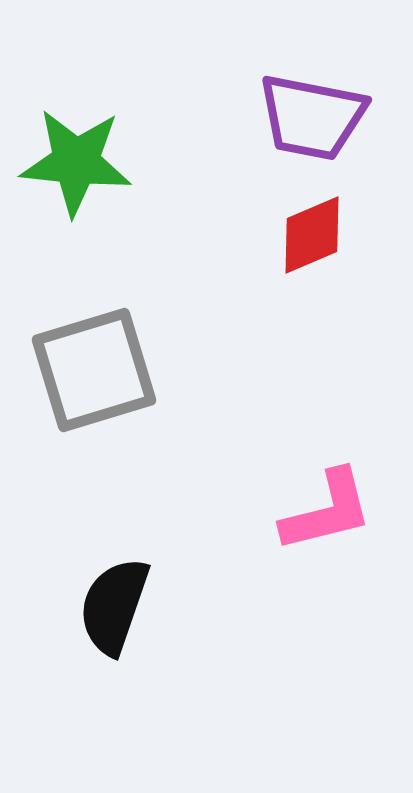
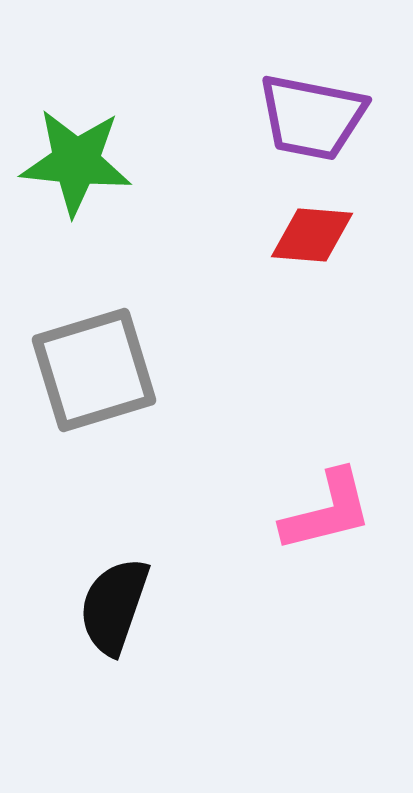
red diamond: rotated 28 degrees clockwise
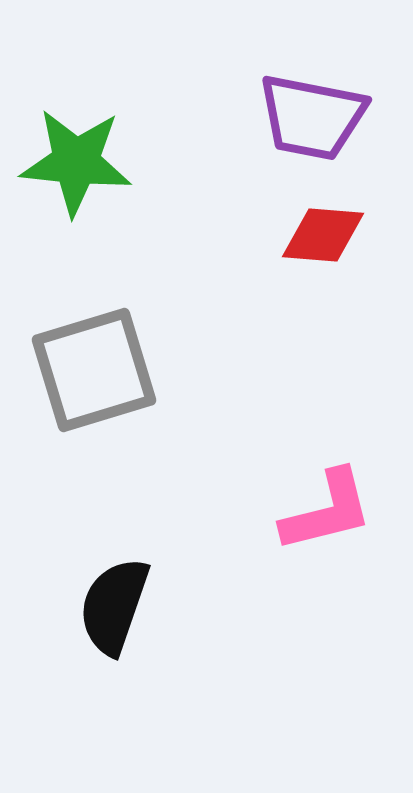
red diamond: moved 11 px right
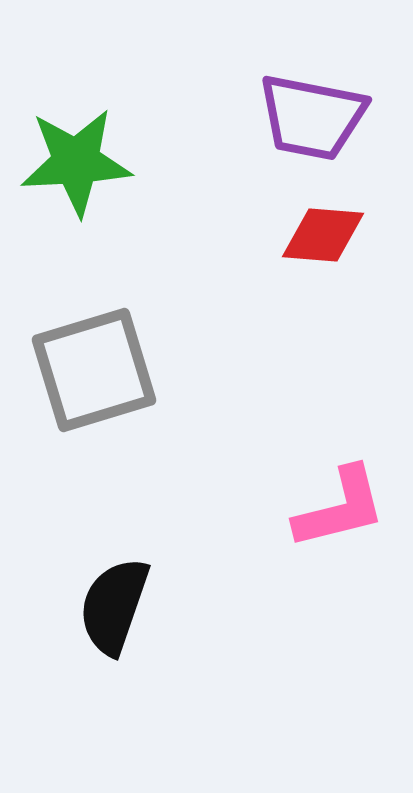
green star: rotated 9 degrees counterclockwise
pink L-shape: moved 13 px right, 3 px up
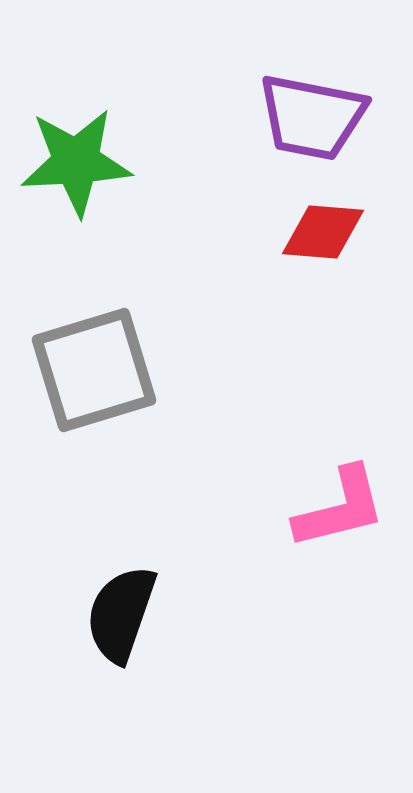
red diamond: moved 3 px up
black semicircle: moved 7 px right, 8 px down
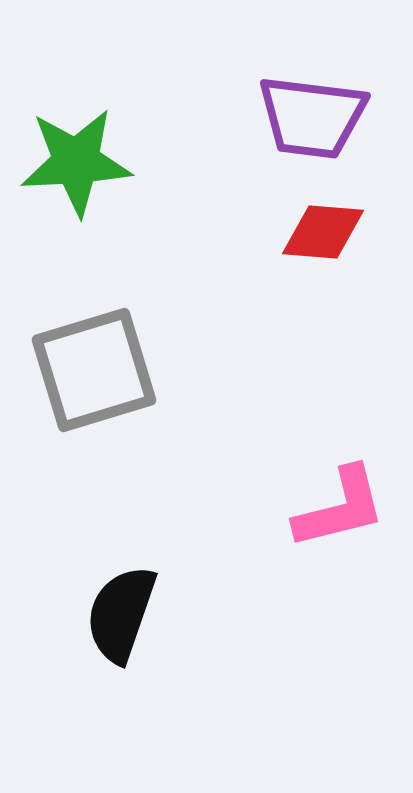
purple trapezoid: rotated 4 degrees counterclockwise
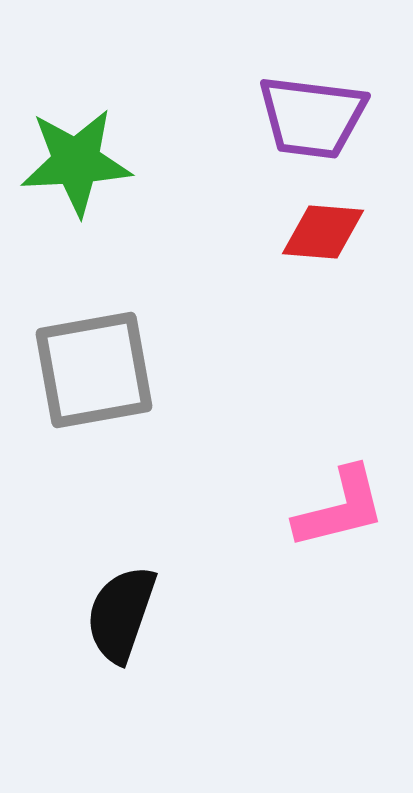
gray square: rotated 7 degrees clockwise
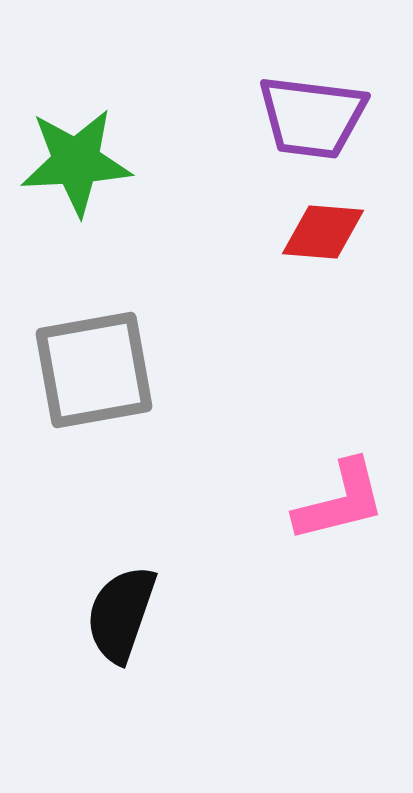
pink L-shape: moved 7 px up
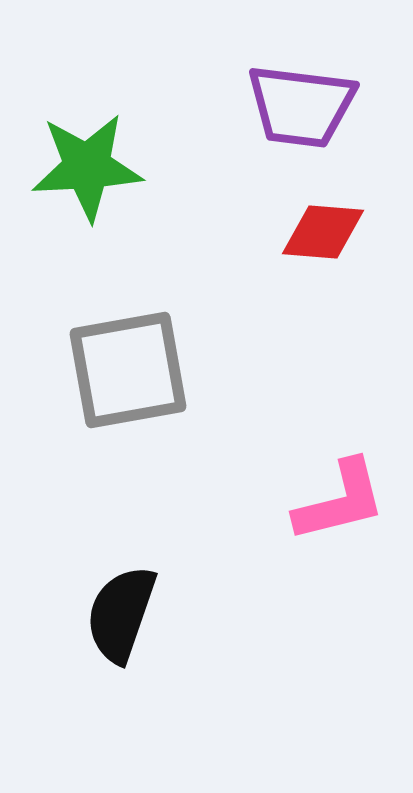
purple trapezoid: moved 11 px left, 11 px up
green star: moved 11 px right, 5 px down
gray square: moved 34 px right
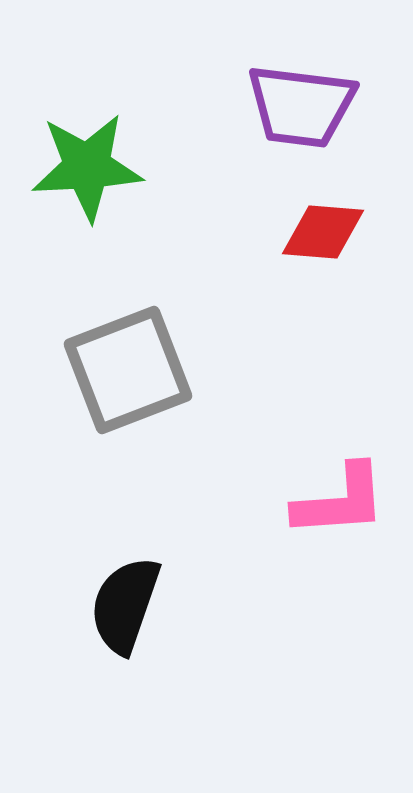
gray square: rotated 11 degrees counterclockwise
pink L-shape: rotated 10 degrees clockwise
black semicircle: moved 4 px right, 9 px up
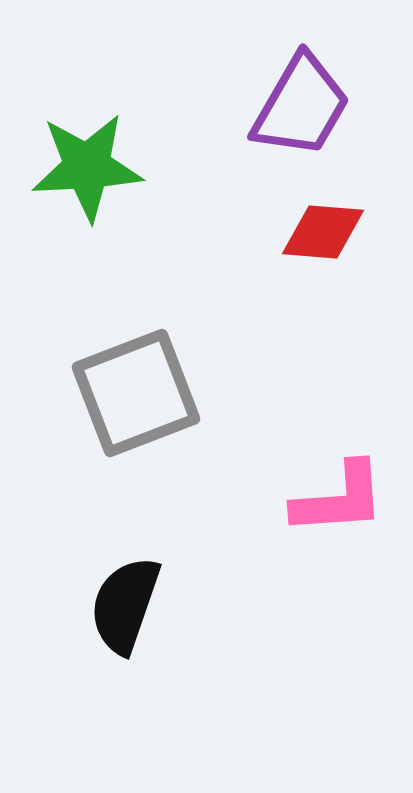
purple trapezoid: rotated 67 degrees counterclockwise
gray square: moved 8 px right, 23 px down
pink L-shape: moved 1 px left, 2 px up
